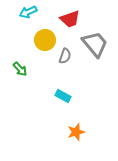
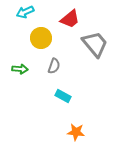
cyan arrow: moved 3 px left
red trapezoid: rotated 20 degrees counterclockwise
yellow circle: moved 4 px left, 2 px up
gray semicircle: moved 11 px left, 10 px down
green arrow: rotated 42 degrees counterclockwise
orange star: rotated 24 degrees clockwise
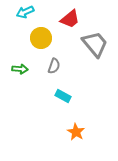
orange star: rotated 24 degrees clockwise
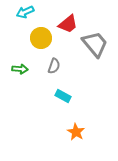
red trapezoid: moved 2 px left, 5 px down
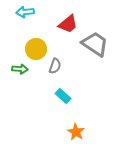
cyan arrow: rotated 18 degrees clockwise
yellow circle: moved 5 px left, 11 px down
gray trapezoid: rotated 16 degrees counterclockwise
gray semicircle: moved 1 px right
cyan rectangle: rotated 14 degrees clockwise
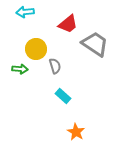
gray semicircle: rotated 35 degrees counterclockwise
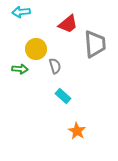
cyan arrow: moved 4 px left
gray trapezoid: rotated 52 degrees clockwise
orange star: moved 1 px right, 1 px up
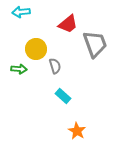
gray trapezoid: rotated 16 degrees counterclockwise
green arrow: moved 1 px left
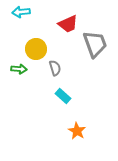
red trapezoid: rotated 15 degrees clockwise
gray semicircle: moved 2 px down
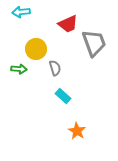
gray trapezoid: moved 1 px left, 1 px up
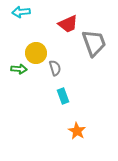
yellow circle: moved 4 px down
cyan rectangle: rotated 28 degrees clockwise
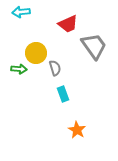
gray trapezoid: moved 3 px down; rotated 16 degrees counterclockwise
cyan rectangle: moved 2 px up
orange star: moved 1 px up
